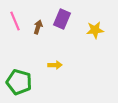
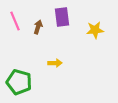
purple rectangle: moved 2 px up; rotated 30 degrees counterclockwise
yellow arrow: moved 2 px up
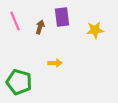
brown arrow: moved 2 px right
